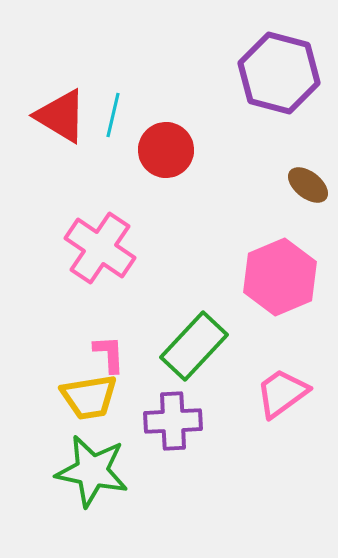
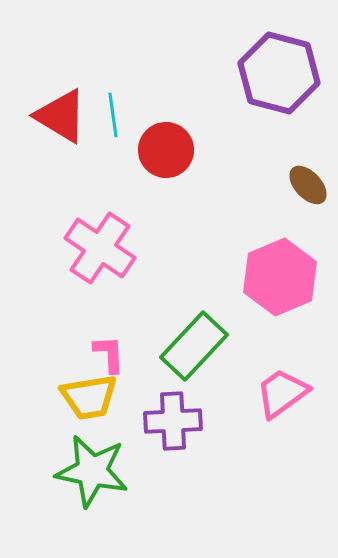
cyan line: rotated 21 degrees counterclockwise
brown ellipse: rotated 9 degrees clockwise
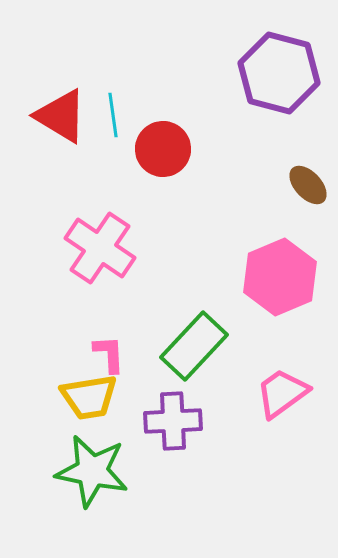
red circle: moved 3 px left, 1 px up
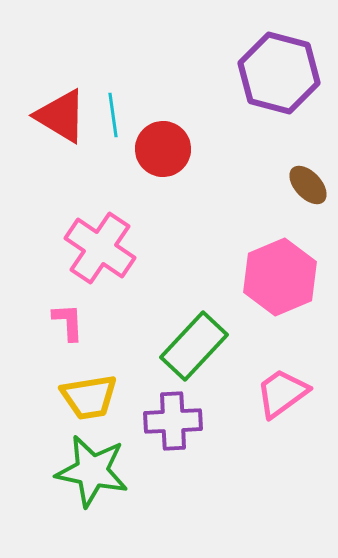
pink L-shape: moved 41 px left, 32 px up
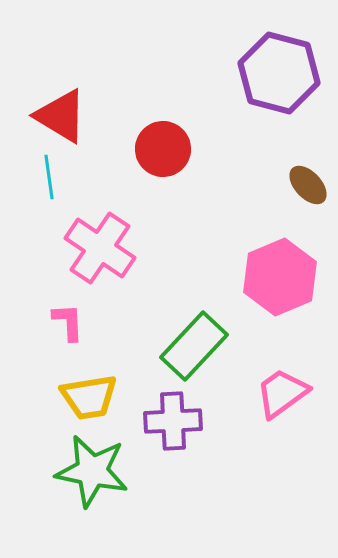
cyan line: moved 64 px left, 62 px down
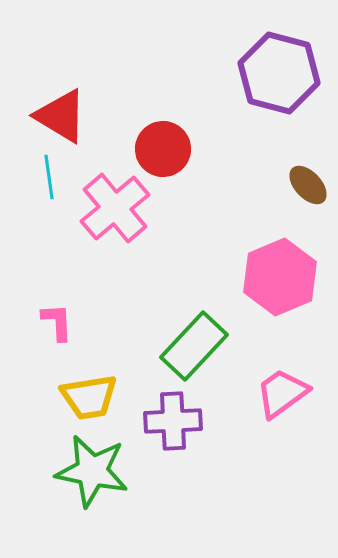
pink cross: moved 15 px right, 40 px up; rotated 16 degrees clockwise
pink L-shape: moved 11 px left
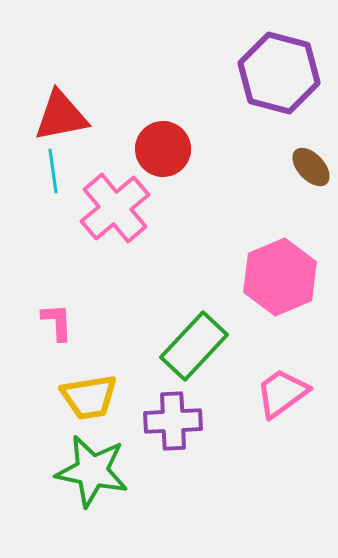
red triangle: rotated 42 degrees counterclockwise
cyan line: moved 4 px right, 6 px up
brown ellipse: moved 3 px right, 18 px up
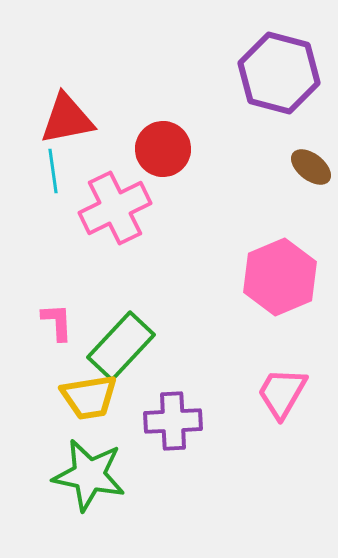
red triangle: moved 6 px right, 3 px down
brown ellipse: rotated 9 degrees counterclockwise
pink cross: rotated 14 degrees clockwise
green rectangle: moved 73 px left
pink trapezoid: rotated 24 degrees counterclockwise
green star: moved 3 px left, 4 px down
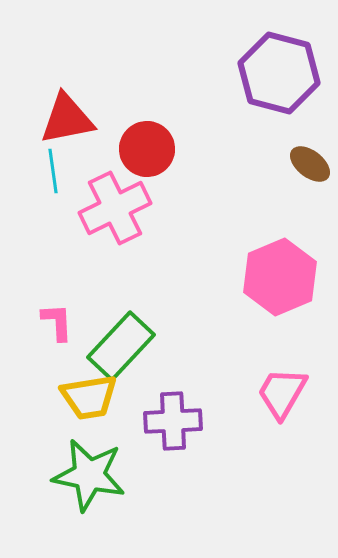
red circle: moved 16 px left
brown ellipse: moved 1 px left, 3 px up
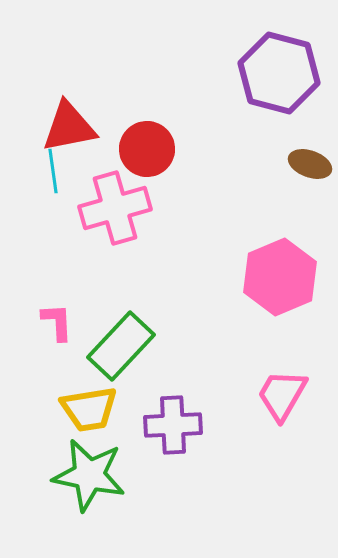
red triangle: moved 2 px right, 8 px down
brown ellipse: rotated 18 degrees counterclockwise
pink cross: rotated 10 degrees clockwise
pink trapezoid: moved 2 px down
yellow trapezoid: moved 12 px down
purple cross: moved 4 px down
